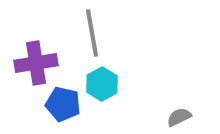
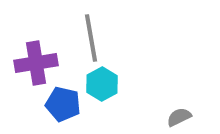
gray line: moved 1 px left, 5 px down
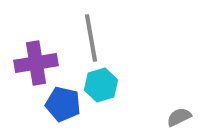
cyan hexagon: moved 1 px left, 1 px down; rotated 12 degrees clockwise
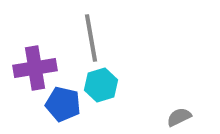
purple cross: moved 1 px left, 5 px down
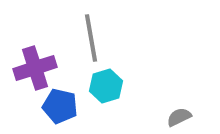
purple cross: rotated 9 degrees counterclockwise
cyan hexagon: moved 5 px right, 1 px down
blue pentagon: moved 3 px left, 2 px down
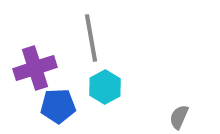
cyan hexagon: moved 1 px left, 1 px down; rotated 12 degrees counterclockwise
blue pentagon: moved 2 px left; rotated 16 degrees counterclockwise
gray semicircle: rotated 40 degrees counterclockwise
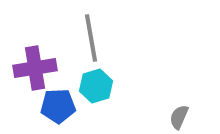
purple cross: rotated 9 degrees clockwise
cyan hexagon: moved 9 px left, 1 px up; rotated 12 degrees clockwise
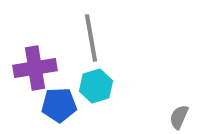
blue pentagon: moved 1 px right, 1 px up
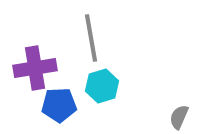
cyan hexagon: moved 6 px right
